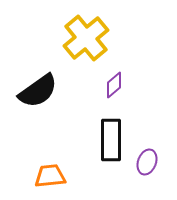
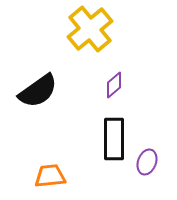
yellow cross: moved 4 px right, 9 px up
black rectangle: moved 3 px right, 1 px up
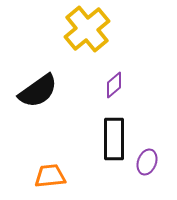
yellow cross: moved 3 px left
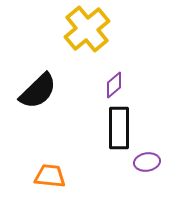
black semicircle: rotated 9 degrees counterclockwise
black rectangle: moved 5 px right, 11 px up
purple ellipse: rotated 60 degrees clockwise
orange trapezoid: rotated 12 degrees clockwise
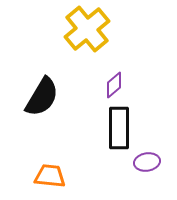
black semicircle: moved 4 px right, 6 px down; rotated 15 degrees counterclockwise
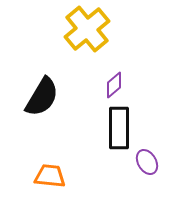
purple ellipse: rotated 70 degrees clockwise
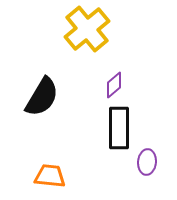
purple ellipse: rotated 35 degrees clockwise
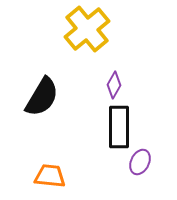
purple diamond: rotated 20 degrees counterclockwise
black rectangle: moved 1 px up
purple ellipse: moved 7 px left; rotated 20 degrees clockwise
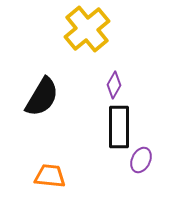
purple ellipse: moved 1 px right, 2 px up
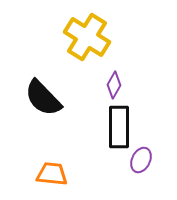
yellow cross: moved 8 px down; rotated 18 degrees counterclockwise
black semicircle: moved 1 px right, 1 px down; rotated 105 degrees clockwise
orange trapezoid: moved 2 px right, 2 px up
